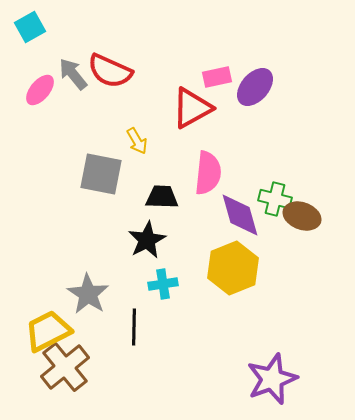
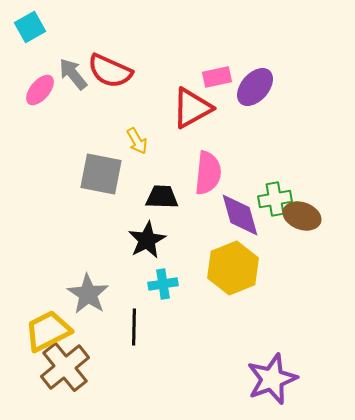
green cross: rotated 24 degrees counterclockwise
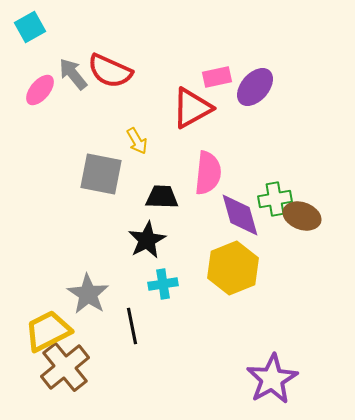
black line: moved 2 px left, 1 px up; rotated 12 degrees counterclockwise
purple star: rotated 9 degrees counterclockwise
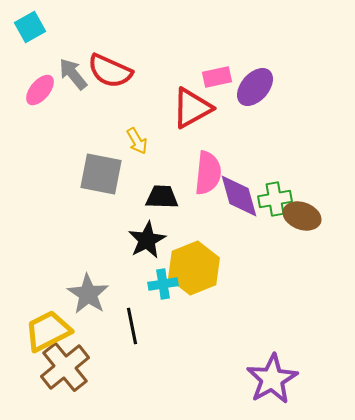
purple diamond: moved 1 px left, 19 px up
yellow hexagon: moved 39 px left
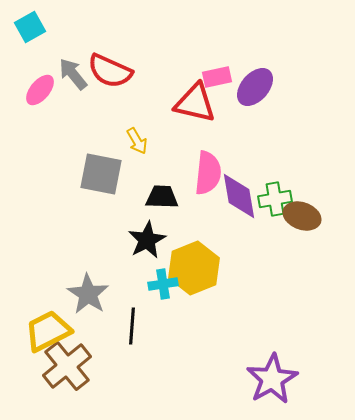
red triangle: moved 3 px right, 5 px up; rotated 42 degrees clockwise
purple diamond: rotated 6 degrees clockwise
black line: rotated 15 degrees clockwise
brown cross: moved 2 px right, 1 px up
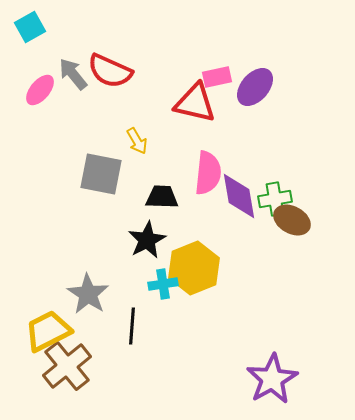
brown ellipse: moved 10 px left, 4 px down; rotated 9 degrees clockwise
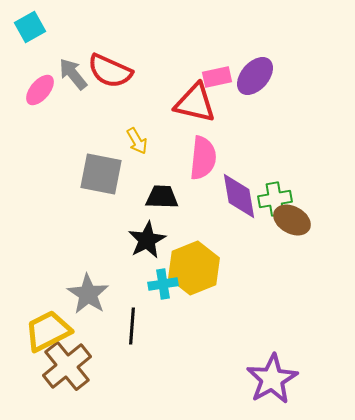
purple ellipse: moved 11 px up
pink semicircle: moved 5 px left, 15 px up
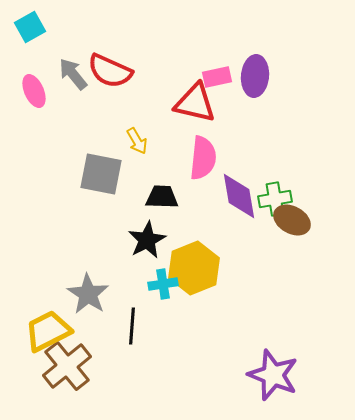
purple ellipse: rotated 36 degrees counterclockwise
pink ellipse: moved 6 px left, 1 px down; rotated 64 degrees counterclockwise
purple star: moved 1 px right, 4 px up; rotated 21 degrees counterclockwise
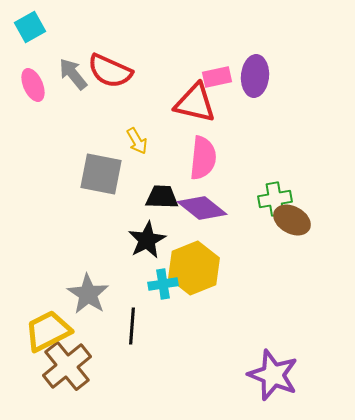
pink ellipse: moved 1 px left, 6 px up
purple diamond: moved 37 px left, 12 px down; rotated 42 degrees counterclockwise
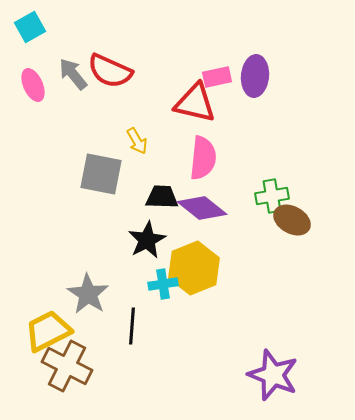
green cross: moved 3 px left, 3 px up
brown cross: rotated 24 degrees counterclockwise
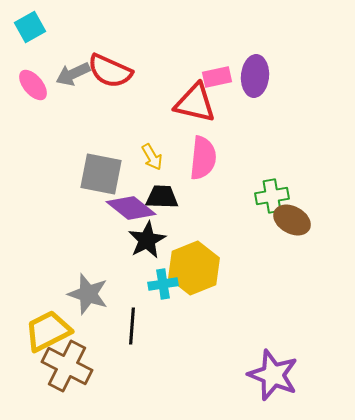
gray arrow: rotated 76 degrees counterclockwise
pink ellipse: rotated 16 degrees counterclockwise
yellow arrow: moved 15 px right, 16 px down
purple diamond: moved 71 px left
gray star: rotated 15 degrees counterclockwise
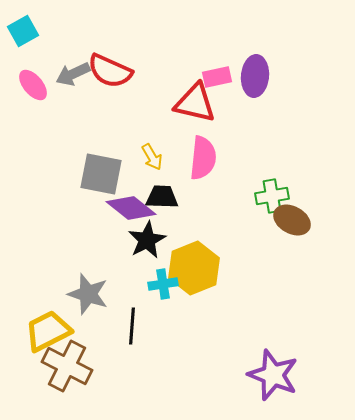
cyan square: moved 7 px left, 4 px down
